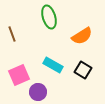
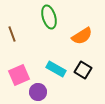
cyan rectangle: moved 3 px right, 4 px down
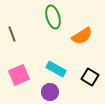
green ellipse: moved 4 px right
black square: moved 7 px right, 7 px down
purple circle: moved 12 px right
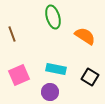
orange semicircle: moved 3 px right; rotated 115 degrees counterclockwise
cyan rectangle: rotated 18 degrees counterclockwise
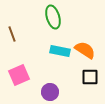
orange semicircle: moved 14 px down
cyan rectangle: moved 4 px right, 18 px up
black square: rotated 30 degrees counterclockwise
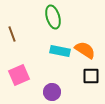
black square: moved 1 px right, 1 px up
purple circle: moved 2 px right
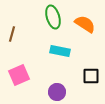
brown line: rotated 35 degrees clockwise
orange semicircle: moved 26 px up
purple circle: moved 5 px right
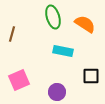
cyan rectangle: moved 3 px right
pink square: moved 5 px down
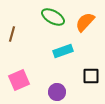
green ellipse: rotated 45 degrees counterclockwise
orange semicircle: moved 2 px up; rotated 80 degrees counterclockwise
cyan rectangle: rotated 30 degrees counterclockwise
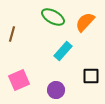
cyan rectangle: rotated 30 degrees counterclockwise
purple circle: moved 1 px left, 2 px up
